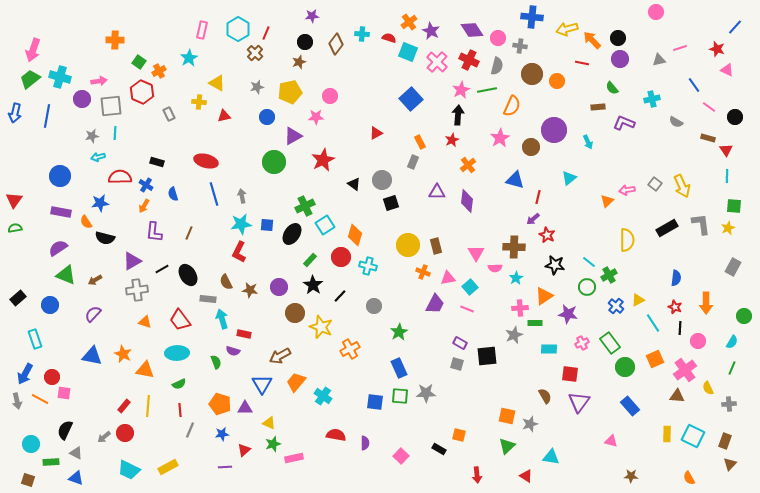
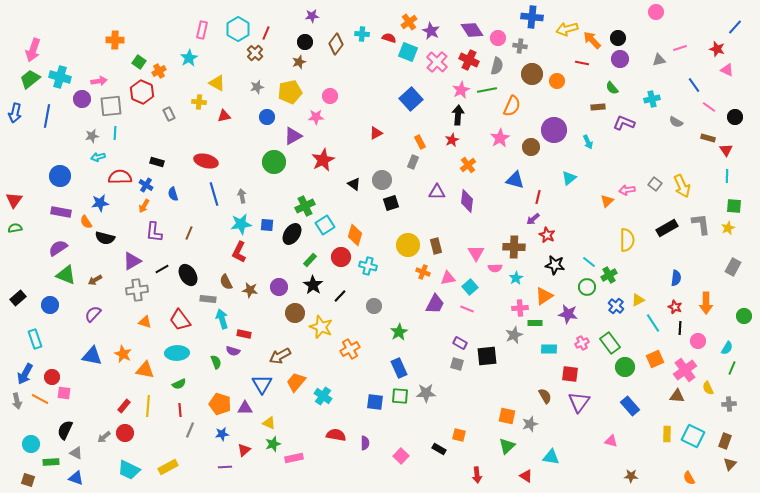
cyan semicircle at (732, 342): moved 5 px left, 6 px down
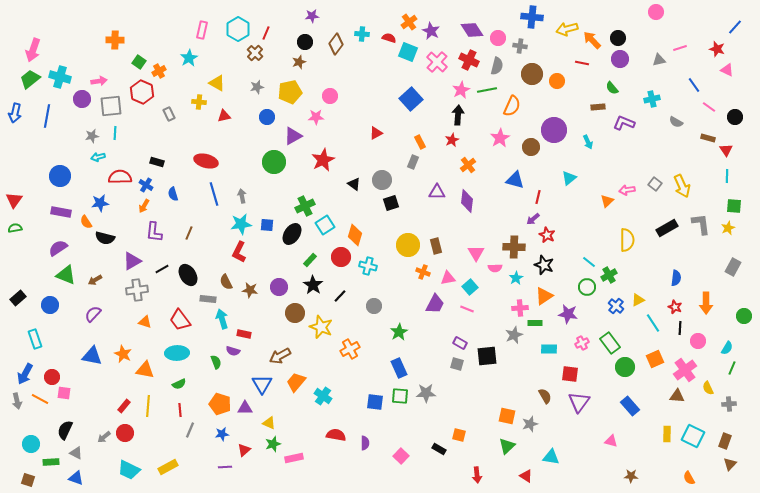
black star at (555, 265): moved 11 px left; rotated 12 degrees clockwise
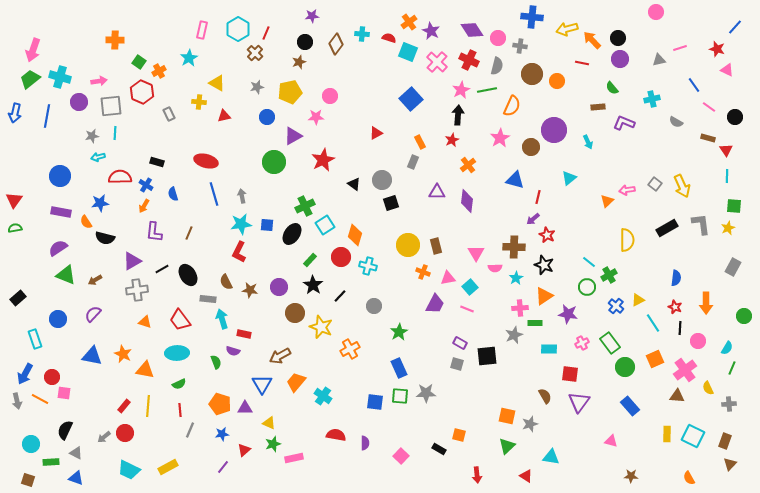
purple circle at (82, 99): moved 3 px left, 3 px down
blue circle at (50, 305): moved 8 px right, 14 px down
purple line at (225, 467): moved 2 px left; rotated 48 degrees counterclockwise
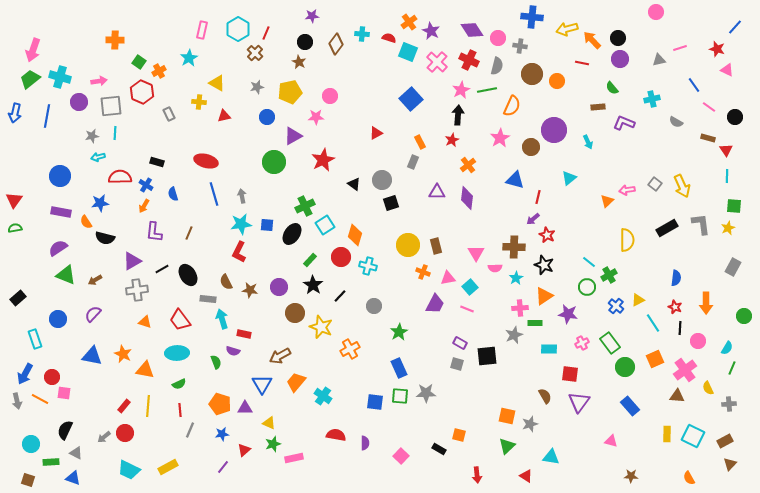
brown star at (299, 62): rotated 24 degrees counterclockwise
purple diamond at (467, 201): moved 3 px up
brown rectangle at (725, 441): rotated 42 degrees clockwise
blue triangle at (76, 478): moved 3 px left
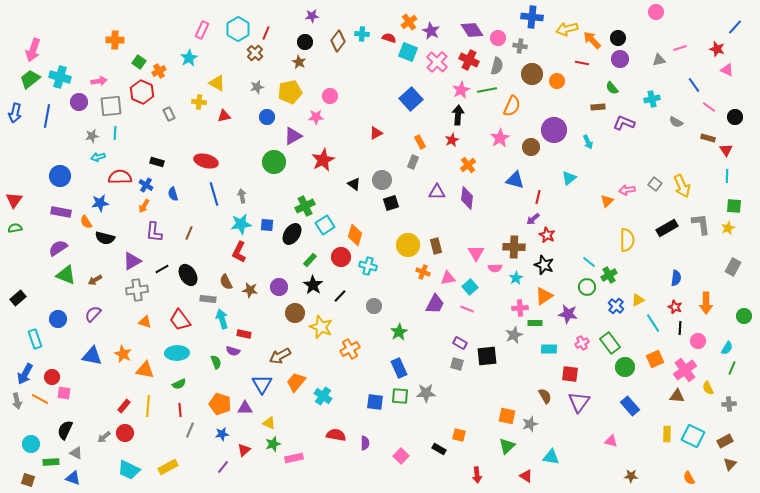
pink rectangle at (202, 30): rotated 12 degrees clockwise
brown diamond at (336, 44): moved 2 px right, 3 px up
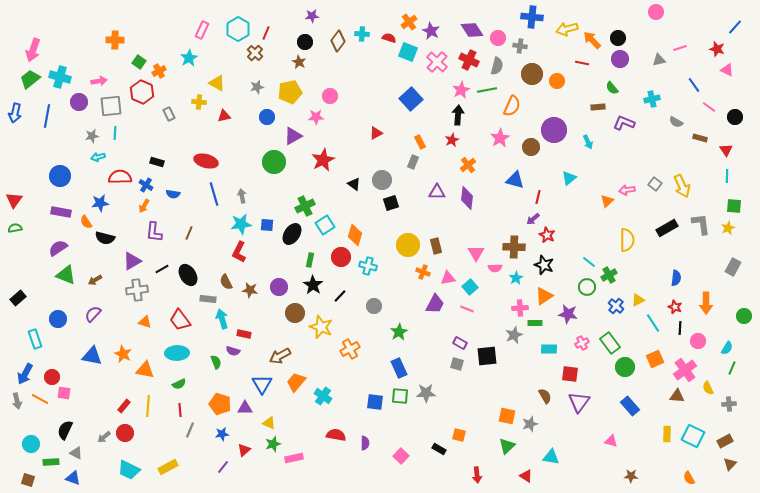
brown rectangle at (708, 138): moved 8 px left
blue semicircle at (173, 194): rotated 64 degrees counterclockwise
green rectangle at (310, 260): rotated 32 degrees counterclockwise
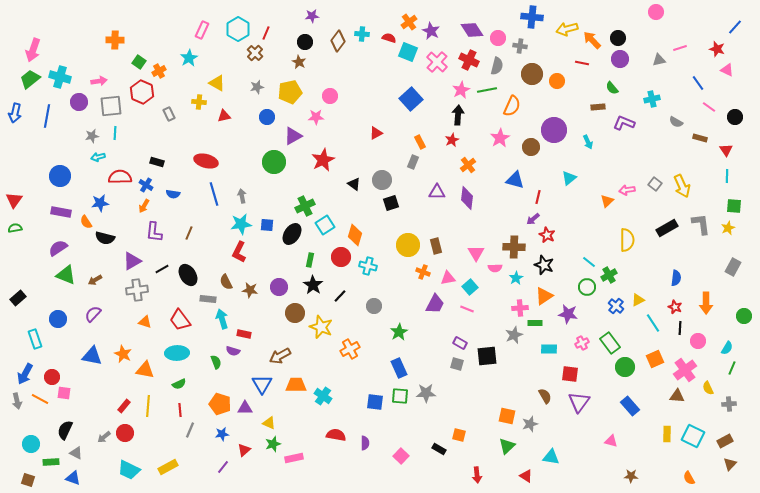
blue line at (694, 85): moved 4 px right, 2 px up
orange trapezoid at (296, 382): moved 3 px down; rotated 50 degrees clockwise
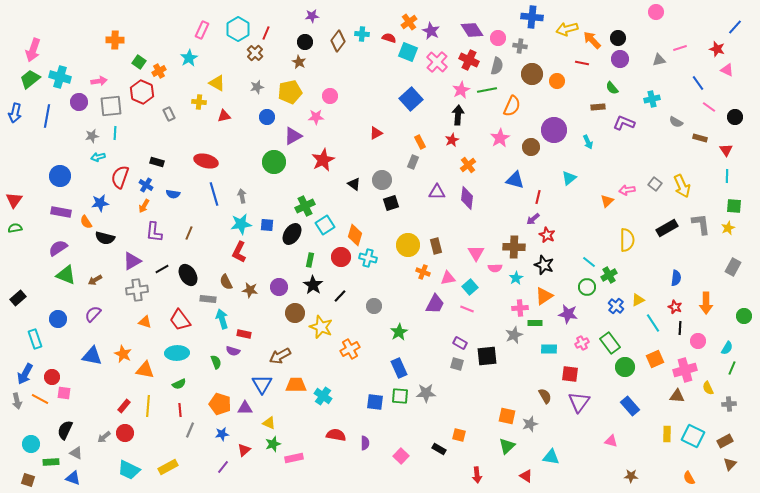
red semicircle at (120, 177): rotated 70 degrees counterclockwise
cyan cross at (368, 266): moved 8 px up
pink cross at (685, 370): rotated 20 degrees clockwise
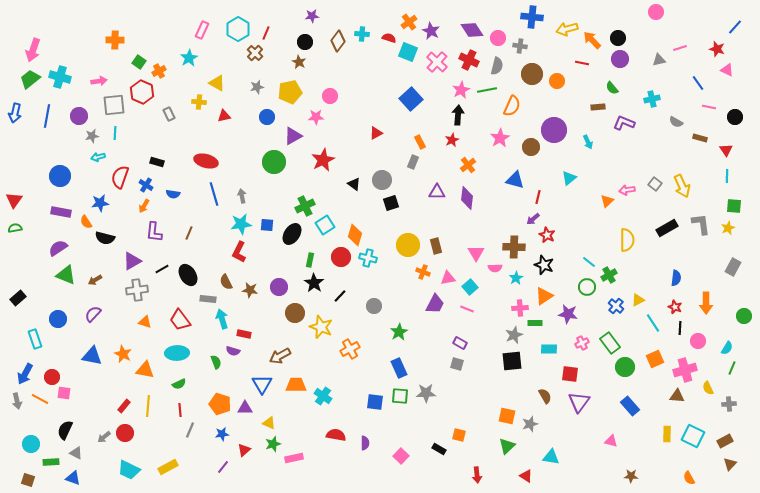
purple circle at (79, 102): moved 14 px down
gray square at (111, 106): moved 3 px right, 1 px up
pink line at (709, 107): rotated 24 degrees counterclockwise
black star at (313, 285): moved 1 px right, 2 px up
black square at (487, 356): moved 25 px right, 5 px down
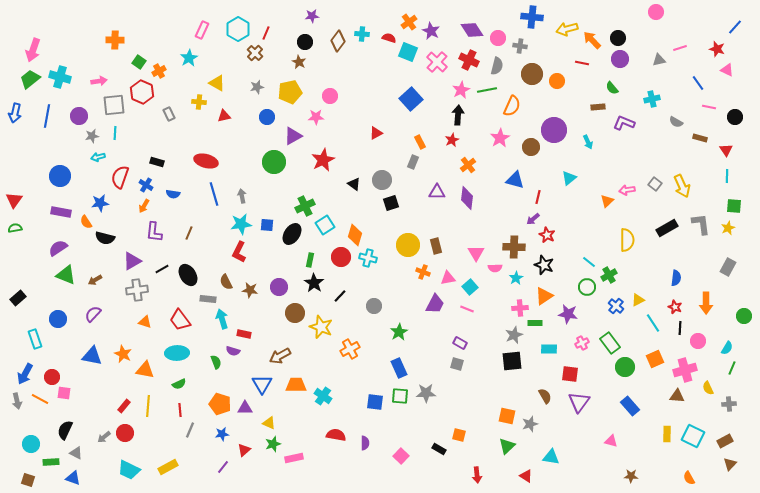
gray rectangle at (733, 267): moved 5 px left
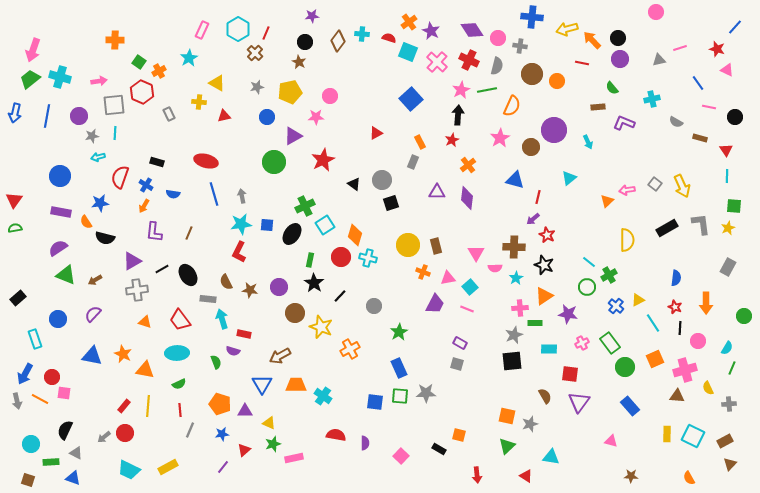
purple triangle at (245, 408): moved 3 px down
